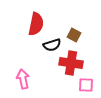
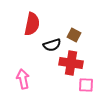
red semicircle: moved 4 px left
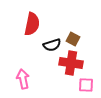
brown square: moved 1 px left, 4 px down
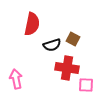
red cross: moved 4 px left, 5 px down
pink arrow: moved 7 px left
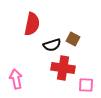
red cross: moved 4 px left
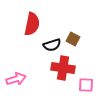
pink arrow: rotated 84 degrees clockwise
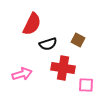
red semicircle: rotated 15 degrees clockwise
brown square: moved 5 px right, 1 px down
black semicircle: moved 4 px left, 1 px up
pink arrow: moved 6 px right, 5 px up
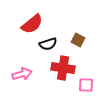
red semicircle: rotated 25 degrees clockwise
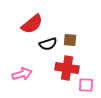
brown square: moved 8 px left; rotated 24 degrees counterclockwise
red cross: moved 4 px right
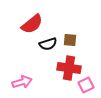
red cross: moved 2 px right
pink arrow: moved 8 px down
pink square: rotated 28 degrees counterclockwise
